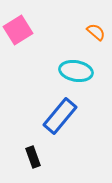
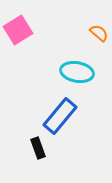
orange semicircle: moved 3 px right, 1 px down
cyan ellipse: moved 1 px right, 1 px down
black rectangle: moved 5 px right, 9 px up
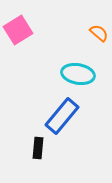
cyan ellipse: moved 1 px right, 2 px down
blue rectangle: moved 2 px right
black rectangle: rotated 25 degrees clockwise
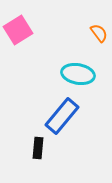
orange semicircle: rotated 12 degrees clockwise
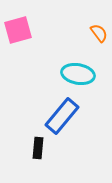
pink square: rotated 16 degrees clockwise
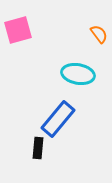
orange semicircle: moved 1 px down
blue rectangle: moved 4 px left, 3 px down
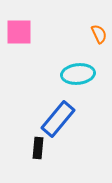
pink square: moved 1 px right, 2 px down; rotated 16 degrees clockwise
orange semicircle: rotated 12 degrees clockwise
cyan ellipse: rotated 16 degrees counterclockwise
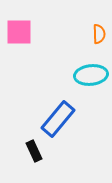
orange semicircle: rotated 24 degrees clockwise
cyan ellipse: moved 13 px right, 1 px down
black rectangle: moved 4 px left, 3 px down; rotated 30 degrees counterclockwise
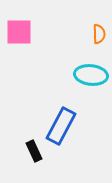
cyan ellipse: rotated 12 degrees clockwise
blue rectangle: moved 3 px right, 7 px down; rotated 12 degrees counterclockwise
